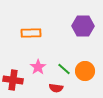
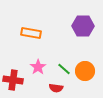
orange rectangle: rotated 12 degrees clockwise
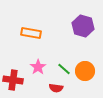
purple hexagon: rotated 15 degrees clockwise
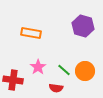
green line: moved 1 px down
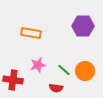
purple hexagon: rotated 15 degrees counterclockwise
pink star: moved 2 px up; rotated 21 degrees clockwise
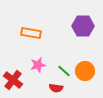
green line: moved 1 px down
red cross: rotated 30 degrees clockwise
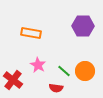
pink star: rotated 28 degrees counterclockwise
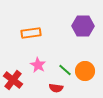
orange rectangle: rotated 18 degrees counterclockwise
green line: moved 1 px right, 1 px up
